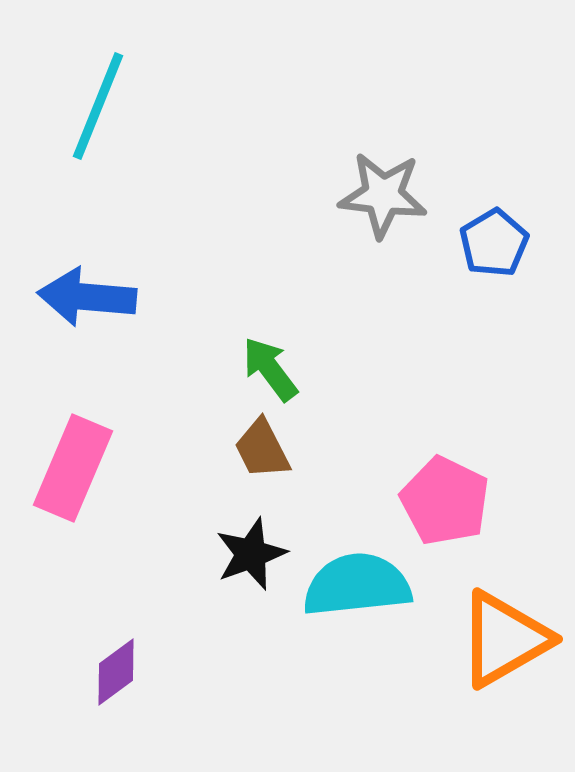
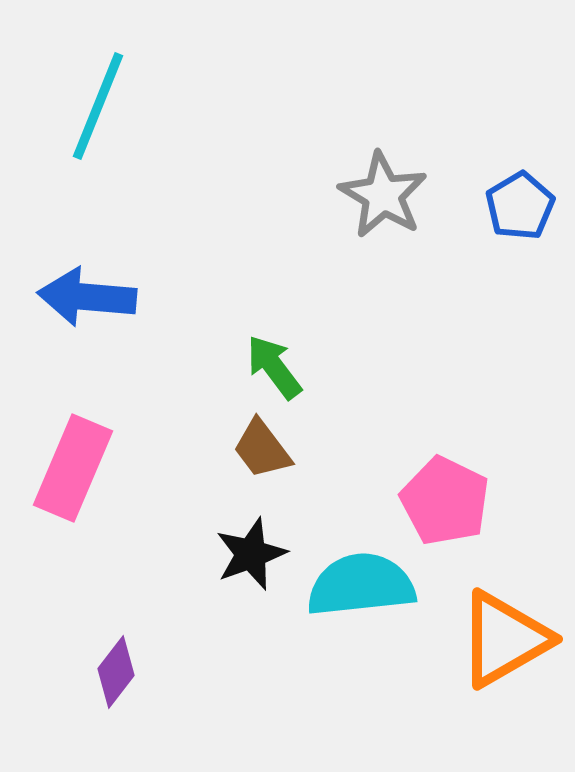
gray star: rotated 24 degrees clockwise
blue pentagon: moved 26 px right, 37 px up
green arrow: moved 4 px right, 2 px up
brown trapezoid: rotated 10 degrees counterclockwise
cyan semicircle: moved 4 px right
purple diamond: rotated 16 degrees counterclockwise
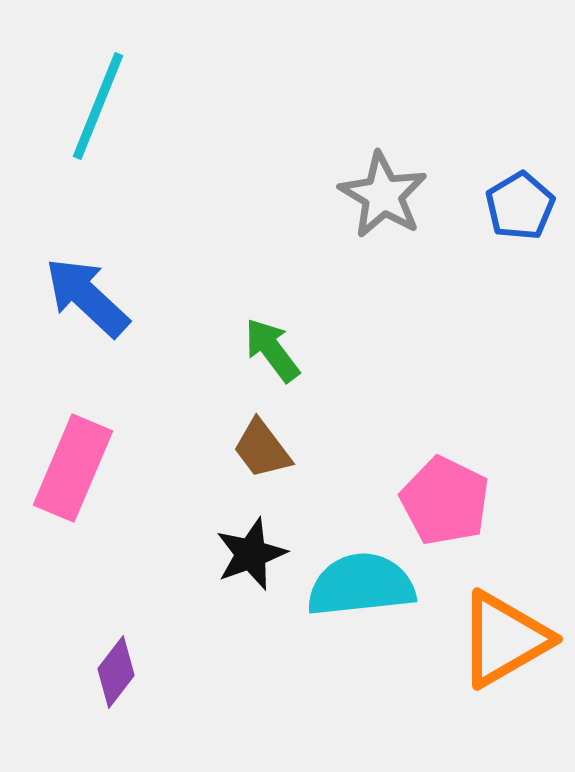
blue arrow: rotated 38 degrees clockwise
green arrow: moved 2 px left, 17 px up
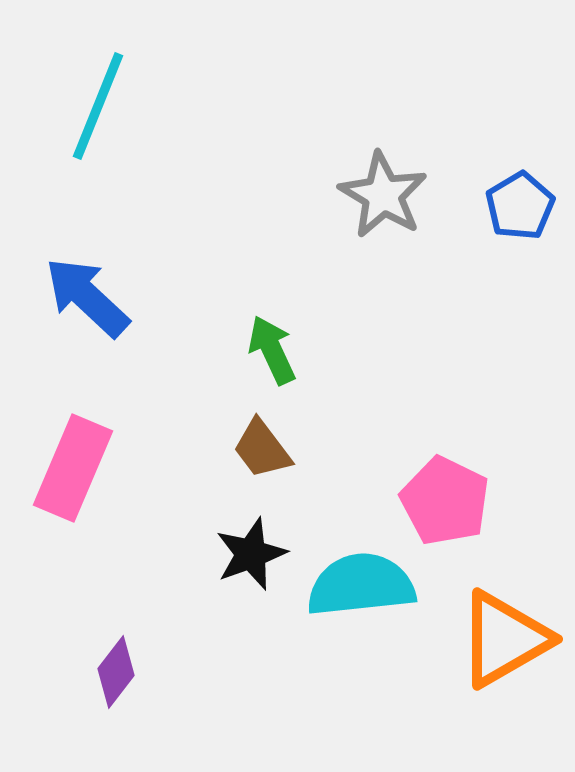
green arrow: rotated 12 degrees clockwise
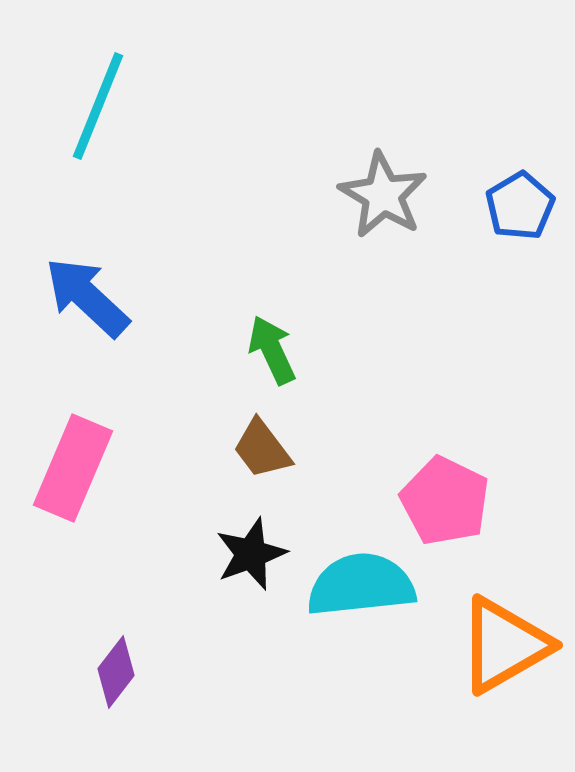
orange triangle: moved 6 px down
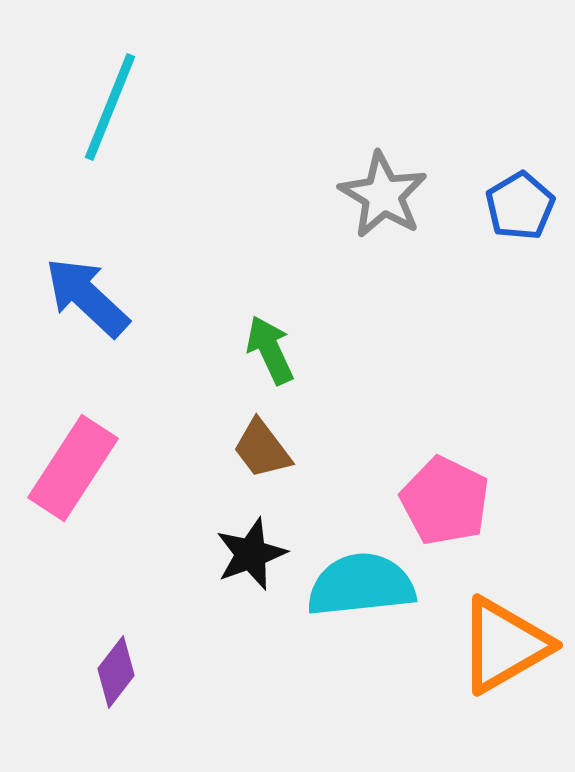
cyan line: moved 12 px right, 1 px down
green arrow: moved 2 px left
pink rectangle: rotated 10 degrees clockwise
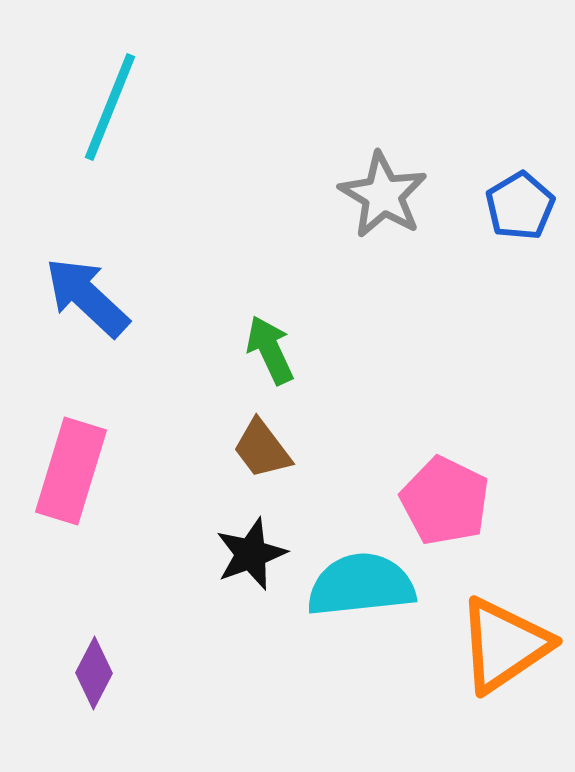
pink rectangle: moved 2 px left, 3 px down; rotated 16 degrees counterclockwise
orange triangle: rotated 4 degrees counterclockwise
purple diamond: moved 22 px left, 1 px down; rotated 10 degrees counterclockwise
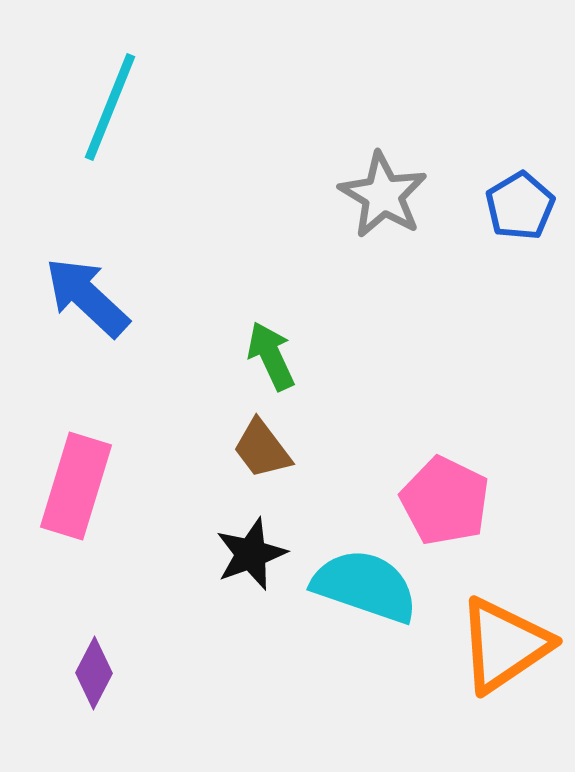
green arrow: moved 1 px right, 6 px down
pink rectangle: moved 5 px right, 15 px down
cyan semicircle: moved 4 px right, 1 px down; rotated 25 degrees clockwise
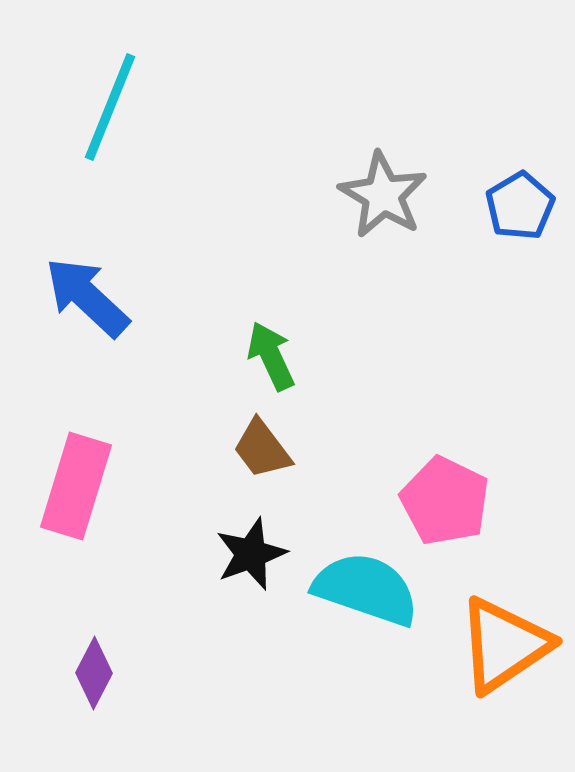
cyan semicircle: moved 1 px right, 3 px down
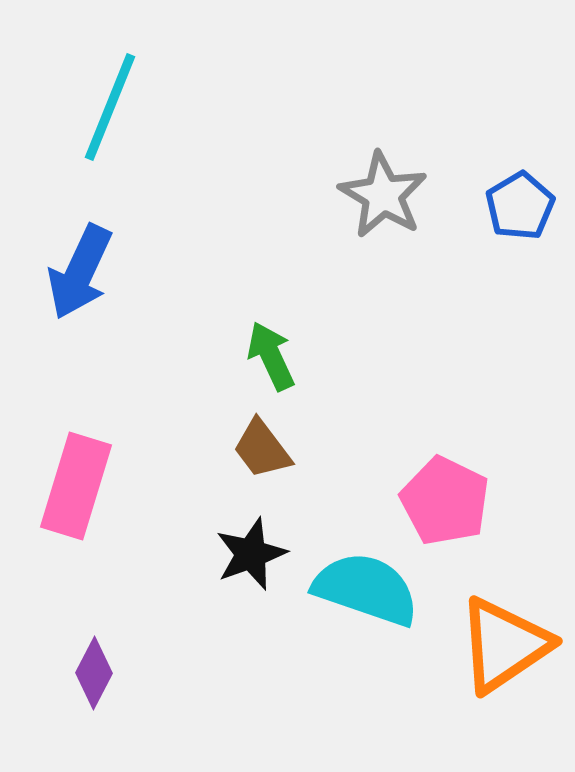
blue arrow: moved 7 px left, 25 px up; rotated 108 degrees counterclockwise
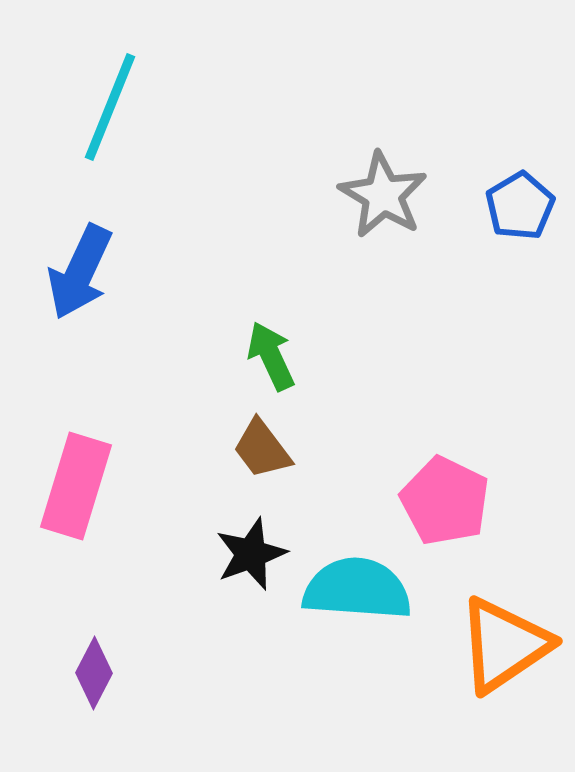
cyan semicircle: moved 9 px left; rotated 15 degrees counterclockwise
